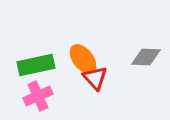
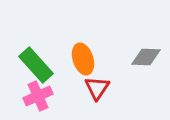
orange ellipse: rotated 20 degrees clockwise
green rectangle: rotated 60 degrees clockwise
red triangle: moved 2 px right, 10 px down; rotated 16 degrees clockwise
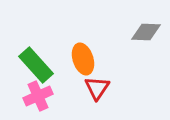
gray diamond: moved 25 px up
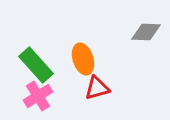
red triangle: rotated 40 degrees clockwise
pink cross: rotated 8 degrees counterclockwise
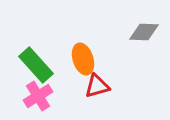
gray diamond: moved 2 px left
red triangle: moved 2 px up
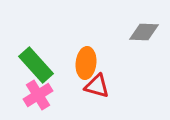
orange ellipse: moved 3 px right, 4 px down; rotated 24 degrees clockwise
red triangle: rotated 32 degrees clockwise
pink cross: moved 1 px up
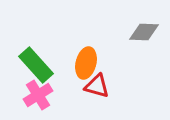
orange ellipse: rotated 8 degrees clockwise
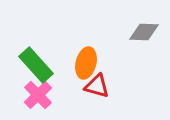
pink cross: rotated 12 degrees counterclockwise
